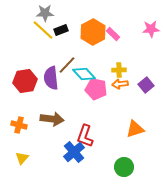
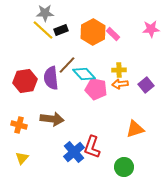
red L-shape: moved 7 px right, 11 px down
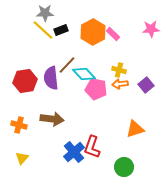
yellow cross: rotated 16 degrees clockwise
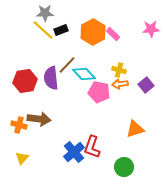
pink pentagon: moved 3 px right, 3 px down
brown arrow: moved 13 px left
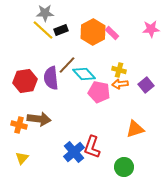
pink rectangle: moved 1 px left, 1 px up
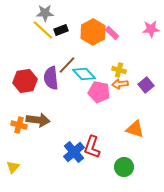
brown arrow: moved 1 px left, 1 px down
orange triangle: rotated 36 degrees clockwise
yellow triangle: moved 9 px left, 9 px down
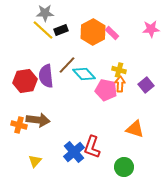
purple semicircle: moved 5 px left, 2 px up
orange arrow: rotated 98 degrees clockwise
pink pentagon: moved 7 px right, 2 px up
yellow triangle: moved 22 px right, 6 px up
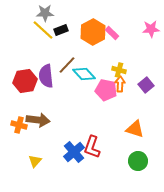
green circle: moved 14 px right, 6 px up
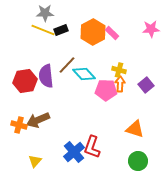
yellow line: rotated 20 degrees counterclockwise
pink pentagon: rotated 10 degrees counterclockwise
brown arrow: rotated 150 degrees clockwise
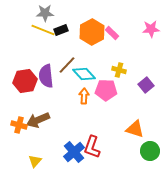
orange hexagon: moved 1 px left
orange arrow: moved 36 px left, 12 px down
green circle: moved 12 px right, 10 px up
